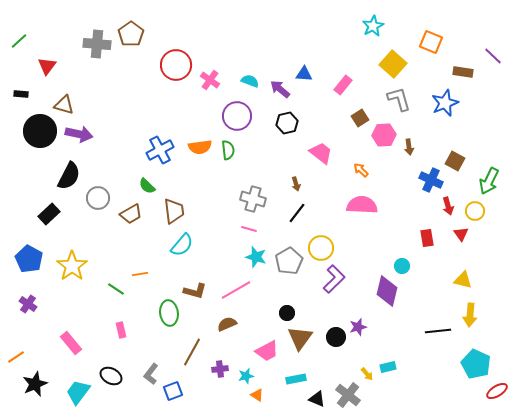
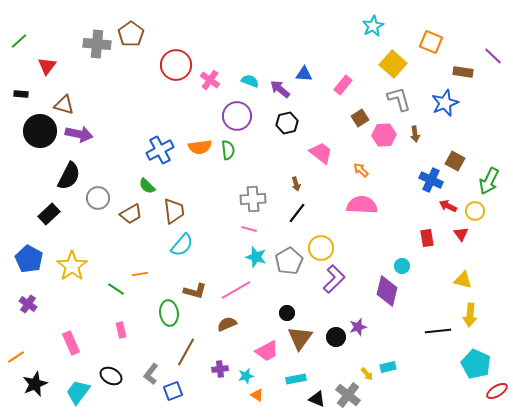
brown arrow at (409, 147): moved 6 px right, 13 px up
gray cross at (253, 199): rotated 20 degrees counterclockwise
red arrow at (448, 206): rotated 132 degrees clockwise
pink rectangle at (71, 343): rotated 15 degrees clockwise
brown line at (192, 352): moved 6 px left
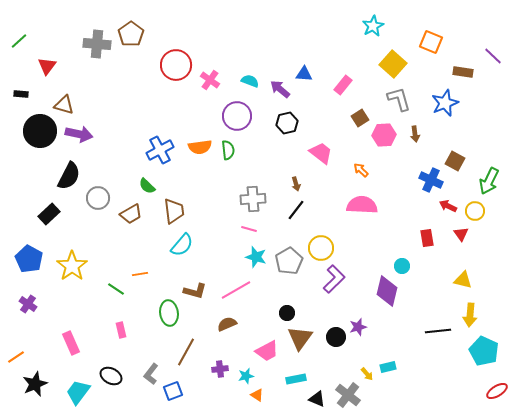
black line at (297, 213): moved 1 px left, 3 px up
cyan pentagon at (476, 364): moved 8 px right, 13 px up
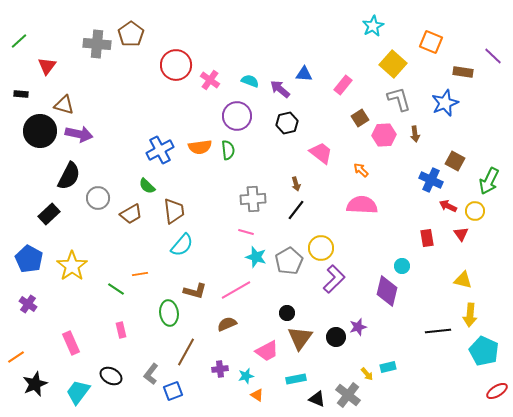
pink line at (249, 229): moved 3 px left, 3 px down
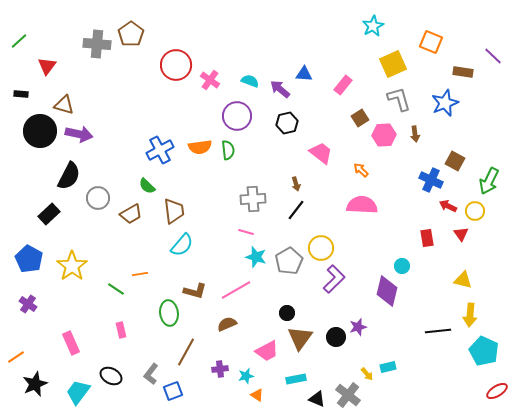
yellow square at (393, 64): rotated 24 degrees clockwise
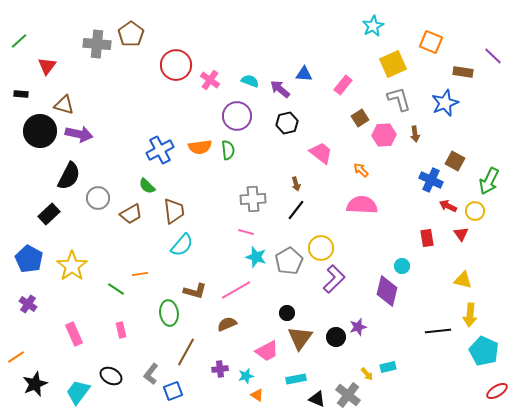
pink rectangle at (71, 343): moved 3 px right, 9 px up
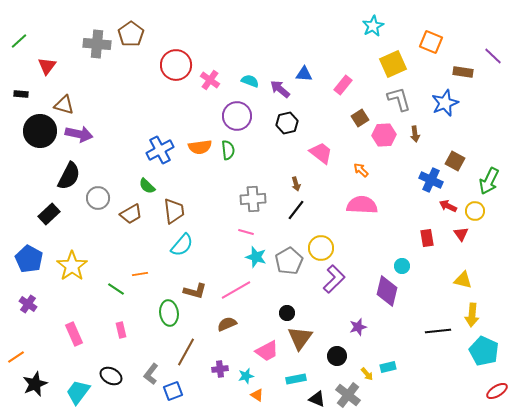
yellow arrow at (470, 315): moved 2 px right
black circle at (336, 337): moved 1 px right, 19 px down
